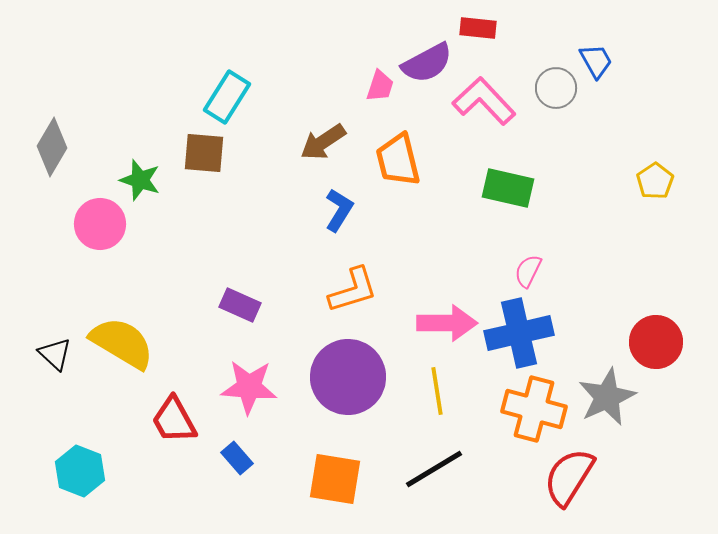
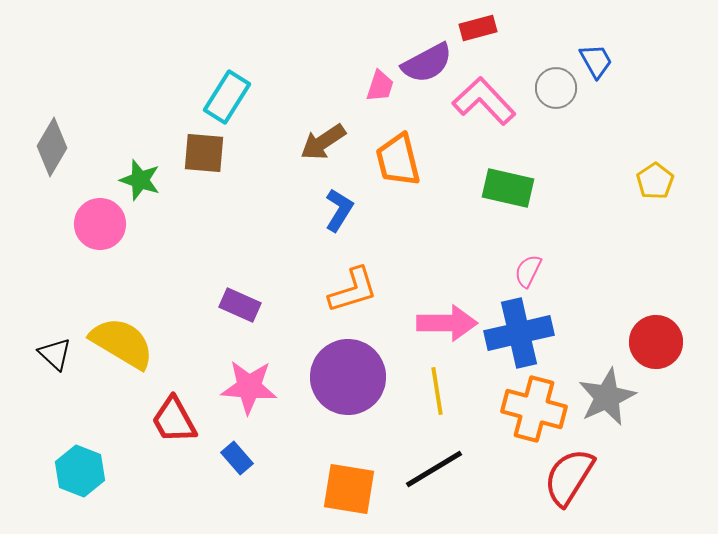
red rectangle: rotated 21 degrees counterclockwise
orange square: moved 14 px right, 10 px down
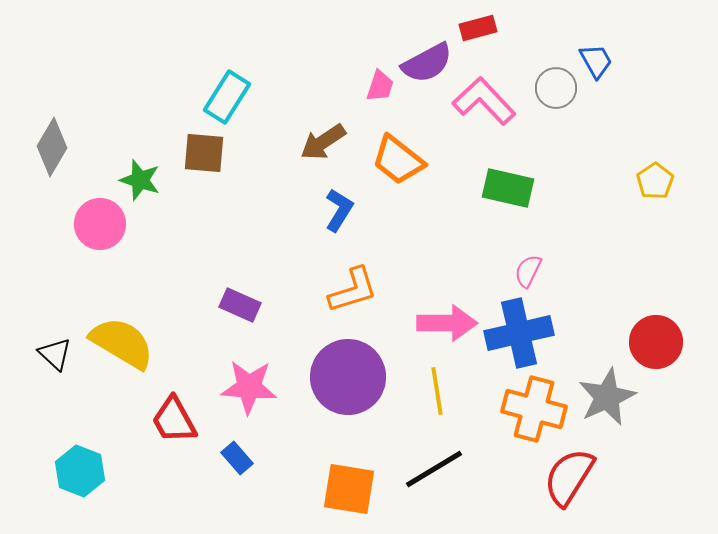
orange trapezoid: rotated 38 degrees counterclockwise
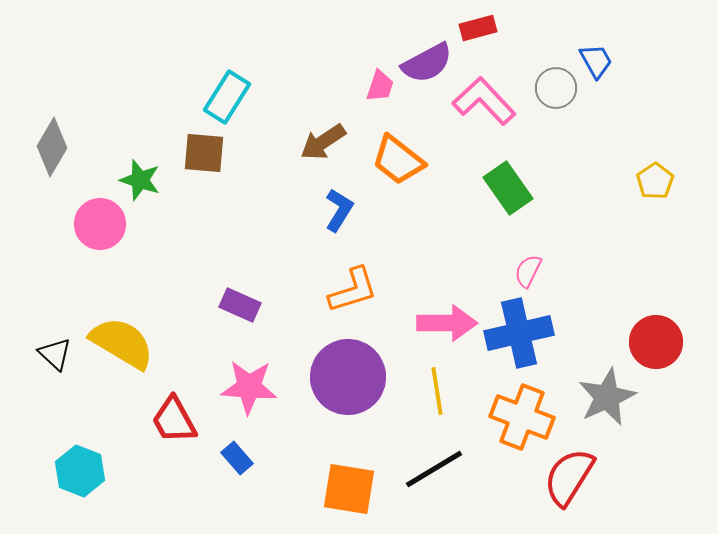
green rectangle: rotated 42 degrees clockwise
orange cross: moved 12 px left, 8 px down; rotated 6 degrees clockwise
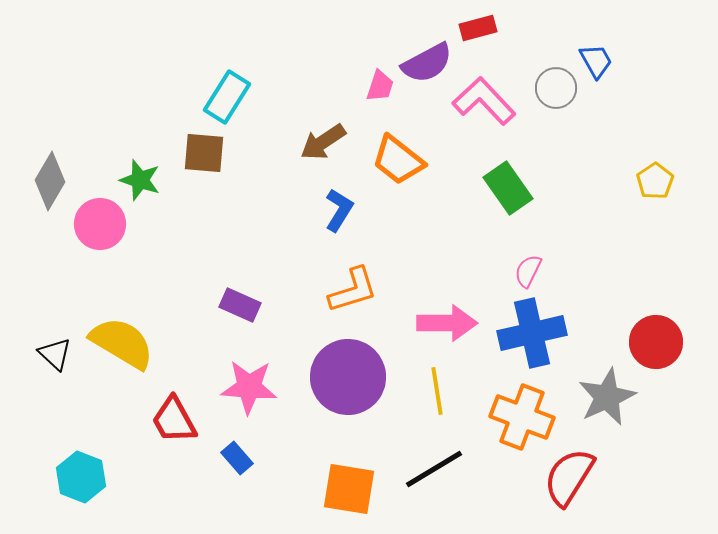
gray diamond: moved 2 px left, 34 px down
blue cross: moved 13 px right
cyan hexagon: moved 1 px right, 6 px down
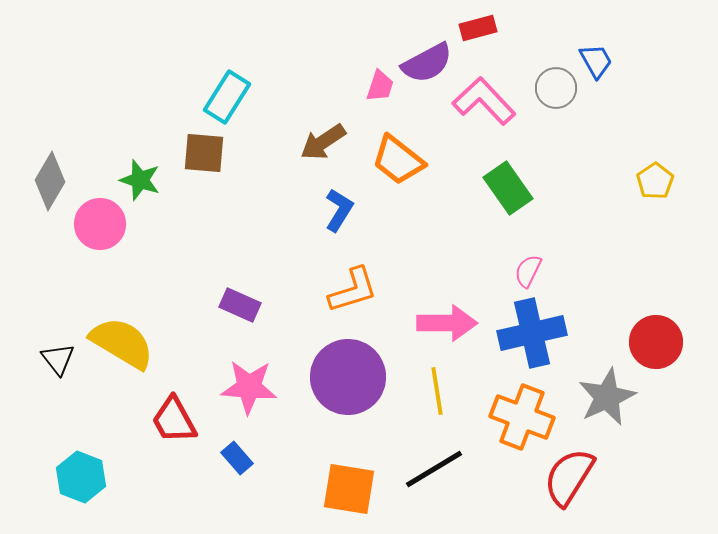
black triangle: moved 3 px right, 5 px down; rotated 9 degrees clockwise
